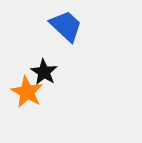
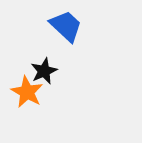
black star: moved 1 px up; rotated 16 degrees clockwise
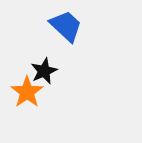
orange star: rotated 8 degrees clockwise
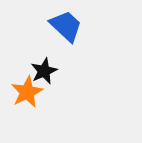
orange star: rotated 8 degrees clockwise
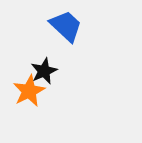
orange star: moved 2 px right, 1 px up
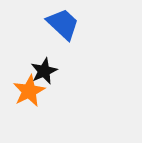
blue trapezoid: moved 3 px left, 2 px up
